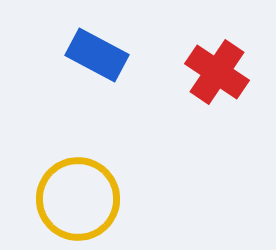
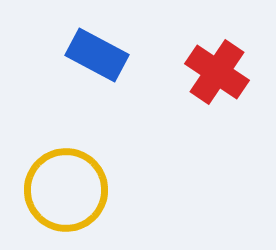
yellow circle: moved 12 px left, 9 px up
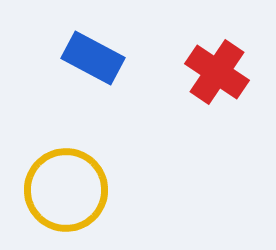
blue rectangle: moved 4 px left, 3 px down
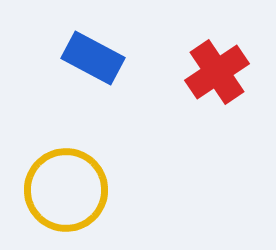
red cross: rotated 22 degrees clockwise
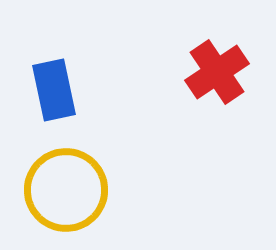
blue rectangle: moved 39 px left, 32 px down; rotated 50 degrees clockwise
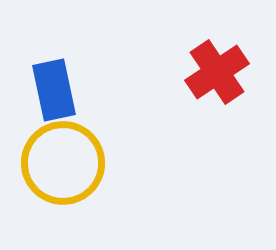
yellow circle: moved 3 px left, 27 px up
